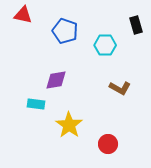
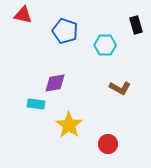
purple diamond: moved 1 px left, 3 px down
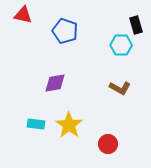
cyan hexagon: moved 16 px right
cyan rectangle: moved 20 px down
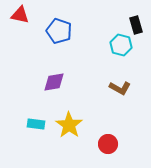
red triangle: moved 3 px left
blue pentagon: moved 6 px left
cyan hexagon: rotated 15 degrees clockwise
purple diamond: moved 1 px left, 1 px up
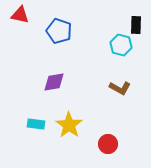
black rectangle: rotated 18 degrees clockwise
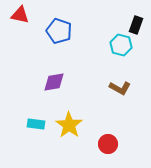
black rectangle: rotated 18 degrees clockwise
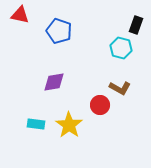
cyan hexagon: moved 3 px down
red circle: moved 8 px left, 39 px up
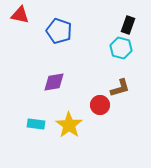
black rectangle: moved 8 px left
brown L-shape: rotated 45 degrees counterclockwise
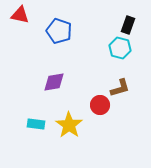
cyan hexagon: moved 1 px left
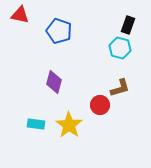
purple diamond: rotated 65 degrees counterclockwise
